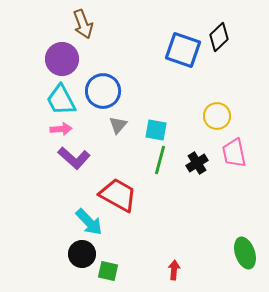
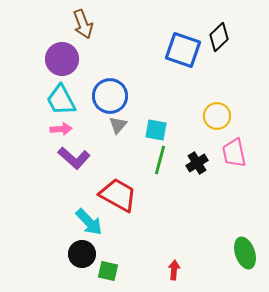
blue circle: moved 7 px right, 5 px down
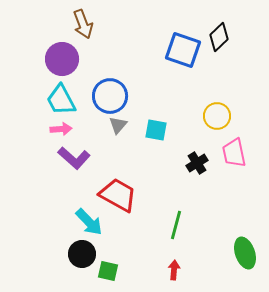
green line: moved 16 px right, 65 px down
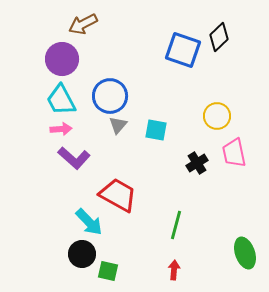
brown arrow: rotated 84 degrees clockwise
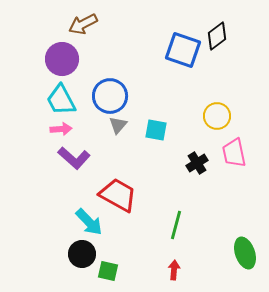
black diamond: moved 2 px left, 1 px up; rotated 8 degrees clockwise
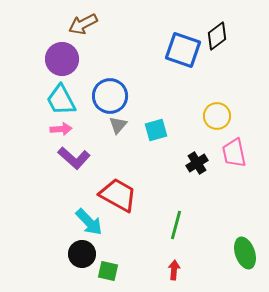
cyan square: rotated 25 degrees counterclockwise
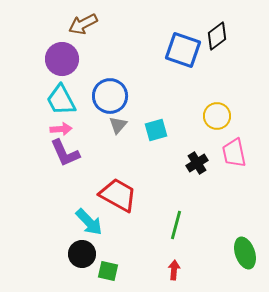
purple L-shape: moved 9 px left, 5 px up; rotated 24 degrees clockwise
